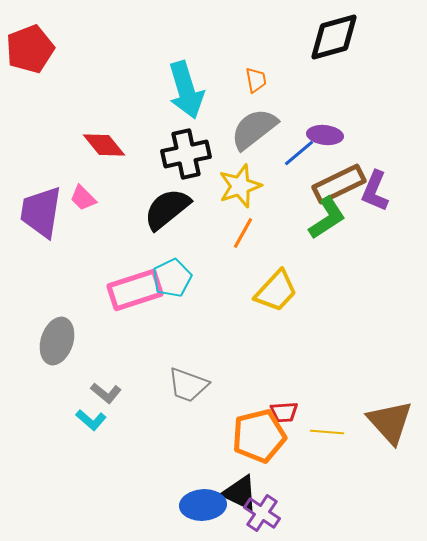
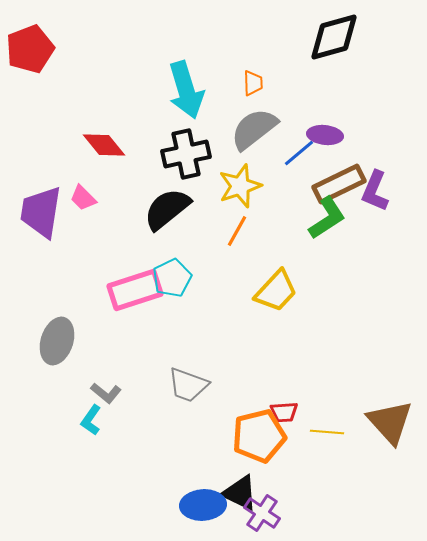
orange trapezoid: moved 3 px left, 3 px down; rotated 8 degrees clockwise
orange line: moved 6 px left, 2 px up
cyan L-shape: rotated 84 degrees clockwise
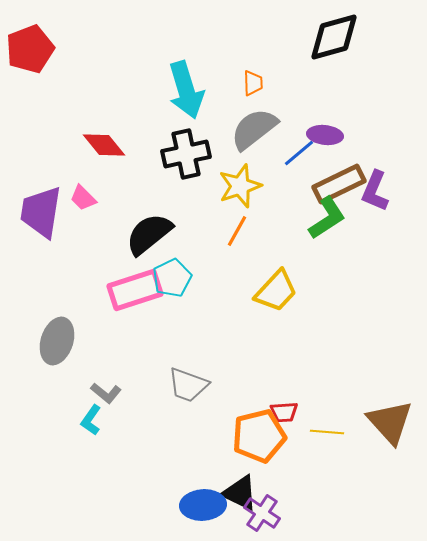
black semicircle: moved 18 px left, 25 px down
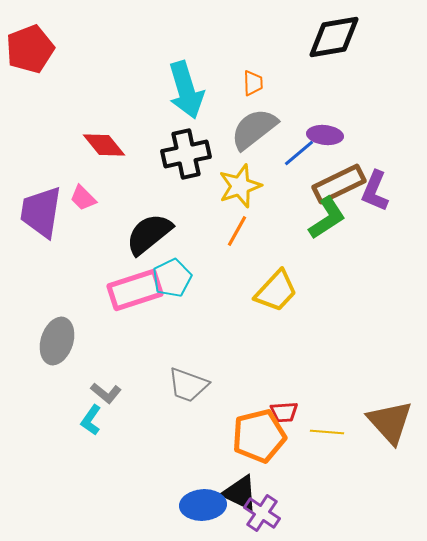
black diamond: rotated 6 degrees clockwise
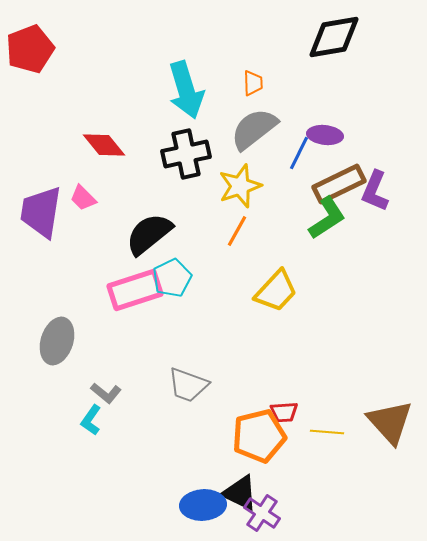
blue line: rotated 24 degrees counterclockwise
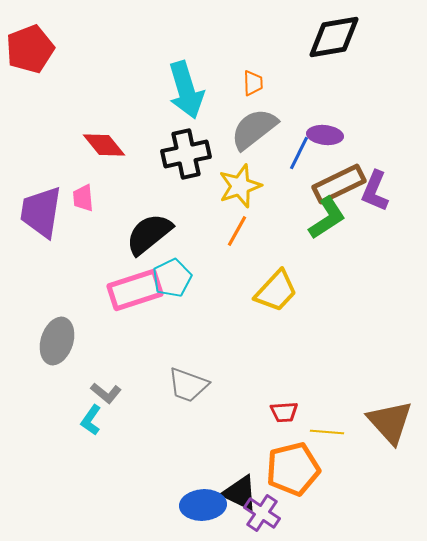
pink trapezoid: rotated 40 degrees clockwise
orange pentagon: moved 34 px right, 33 px down
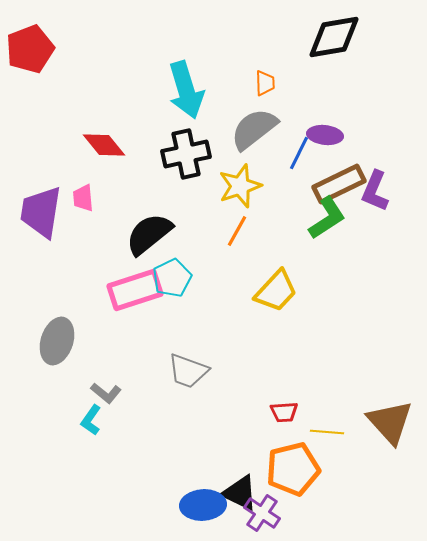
orange trapezoid: moved 12 px right
gray trapezoid: moved 14 px up
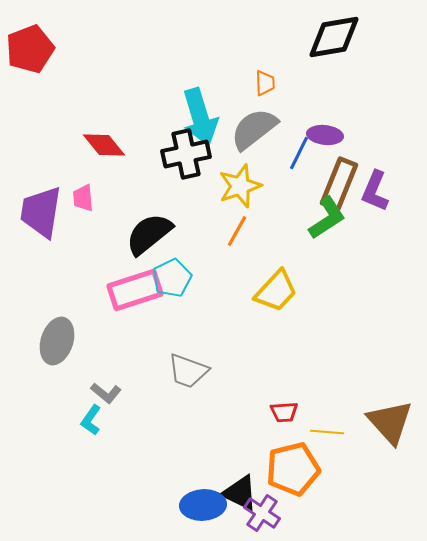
cyan arrow: moved 14 px right, 27 px down
brown rectangle: rotated 42 degrees counterclockwise
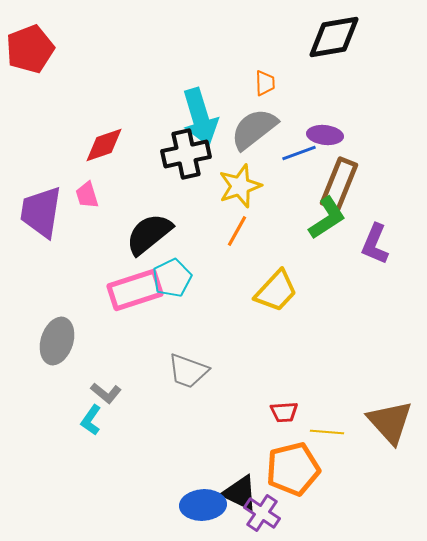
red diamond: rotated 69 degrees counterclockwise
blue line: rotated 44 degrees clockwise
purple L-shape: moved 53 px down
pink trapezoid: moved 4 px right, 3 px up; rotated 12 degrees counterclockwise
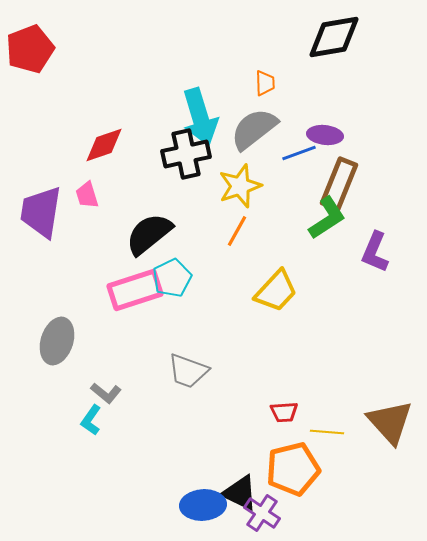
purple L-shape: moved 8 px down
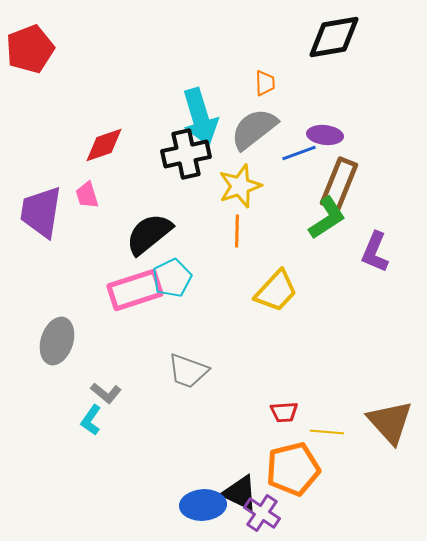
orange line: rotated 28 degrees counterclockwise
